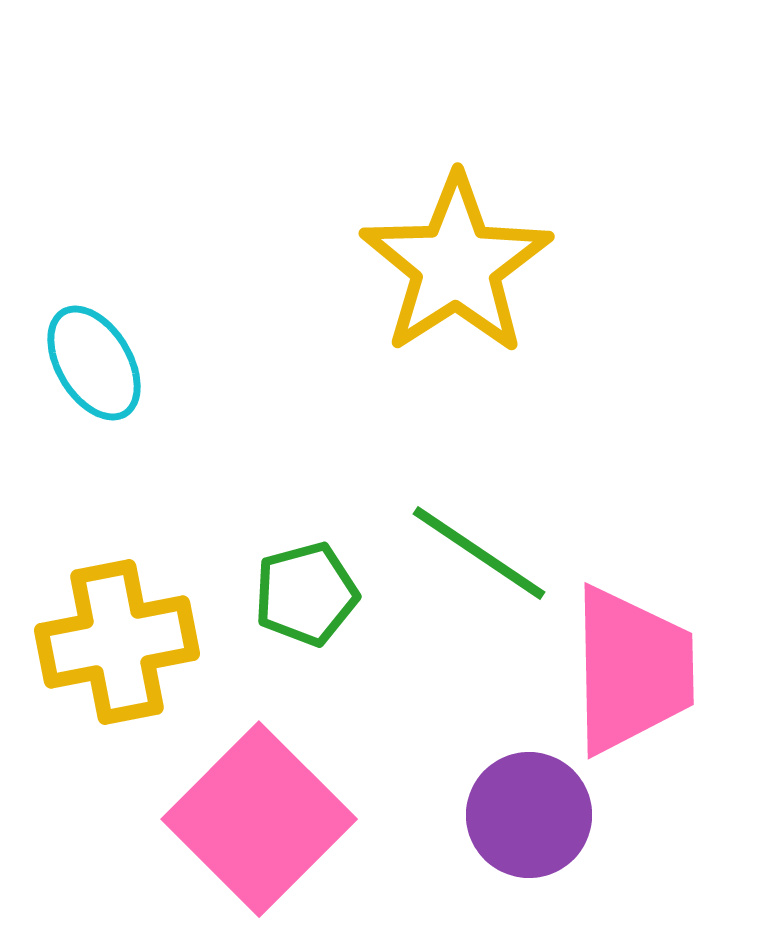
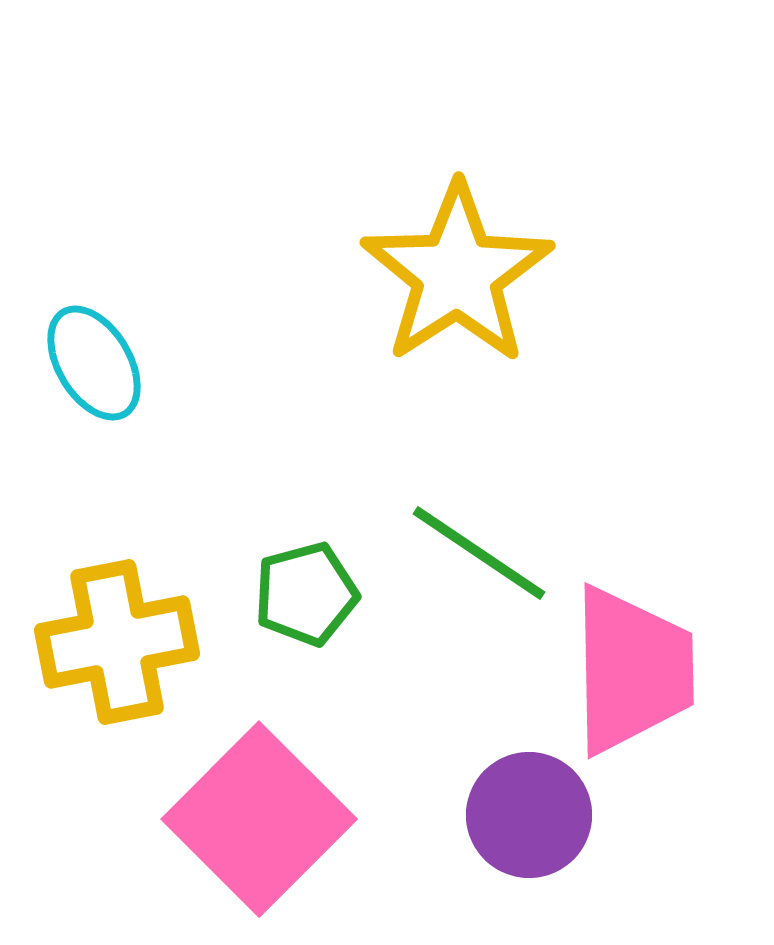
yellow star: moved 1 px right, 9 px down
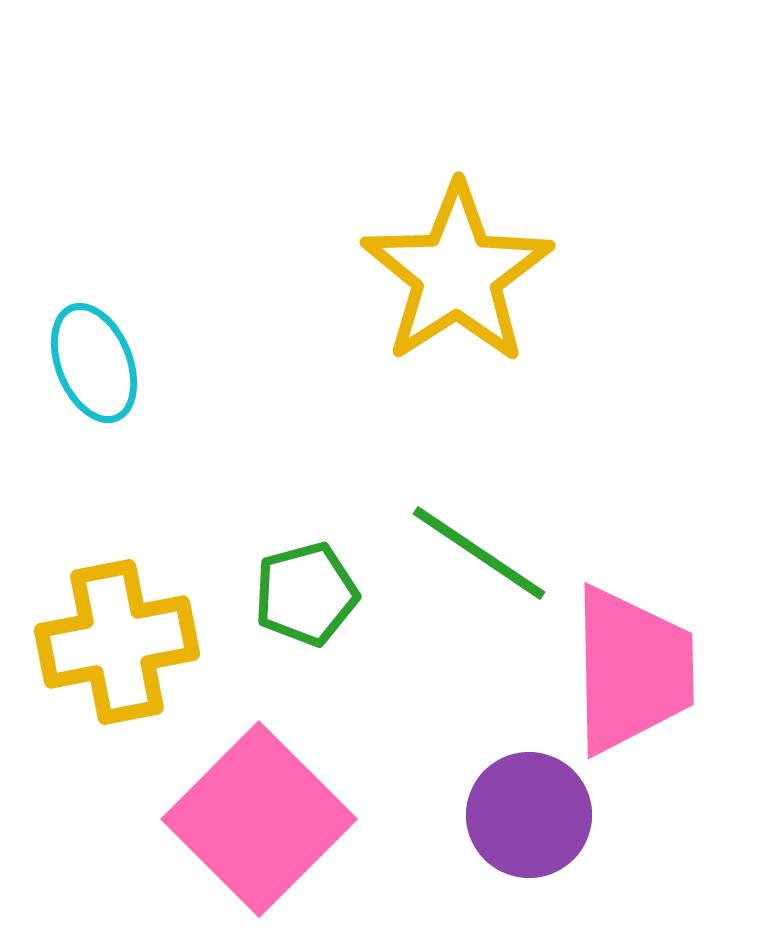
cyan ellipse: rotated 9 degrees clockwise
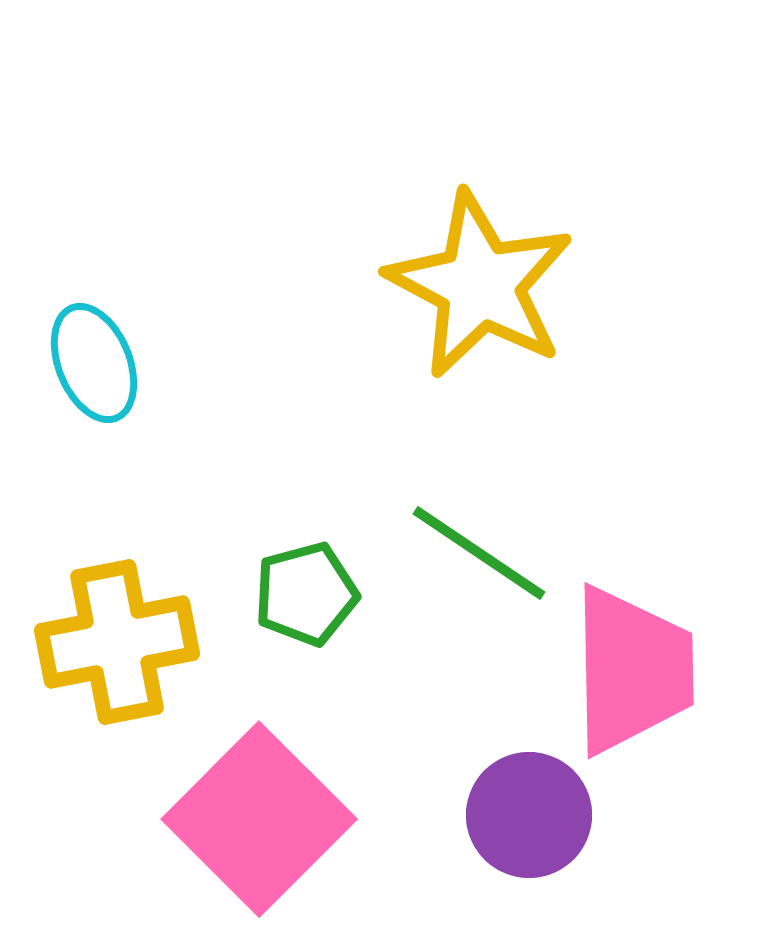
yellow star: moved 23 px right, 11 px down; rotated 11 degrees counterclockwise
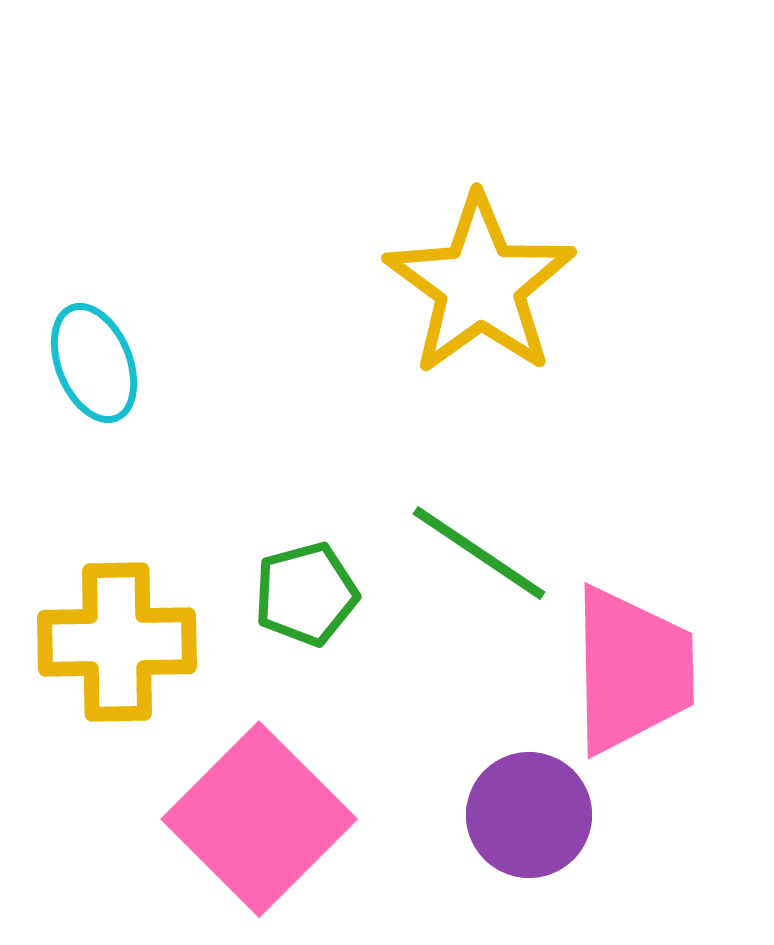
yellow star: rotated 8 degrees clockwise
yellow cross: rotated 10 degrees clockwise
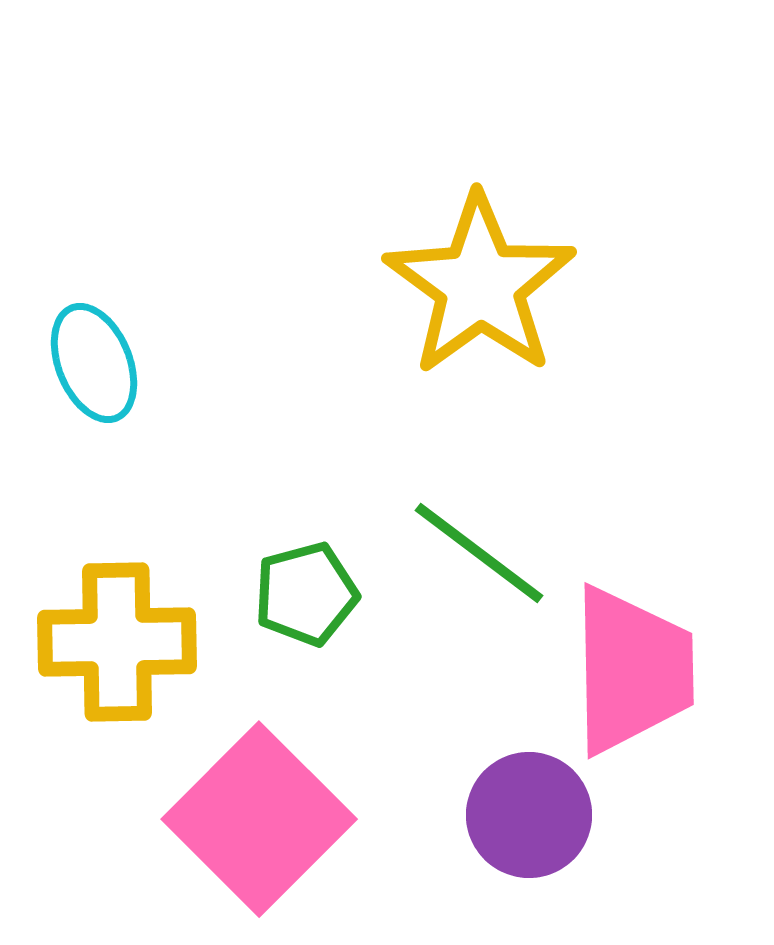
green line: rotated 3 degrees clockwise
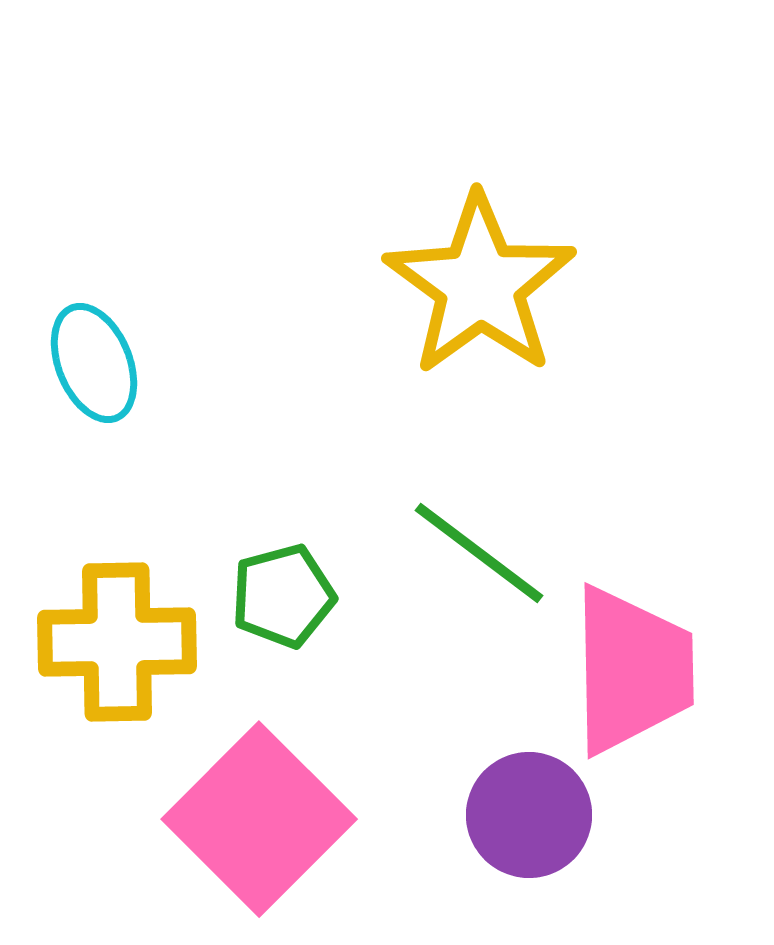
green pentagon: moved 23 px left, 2 px down
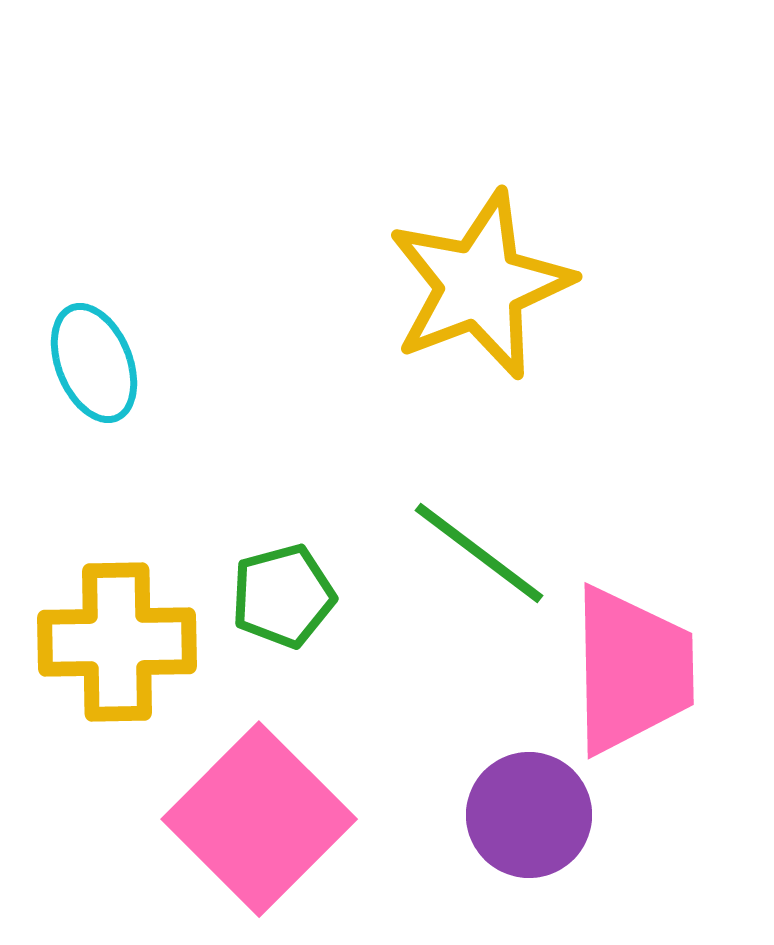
yellow star: rotated 15 degrees clockwise
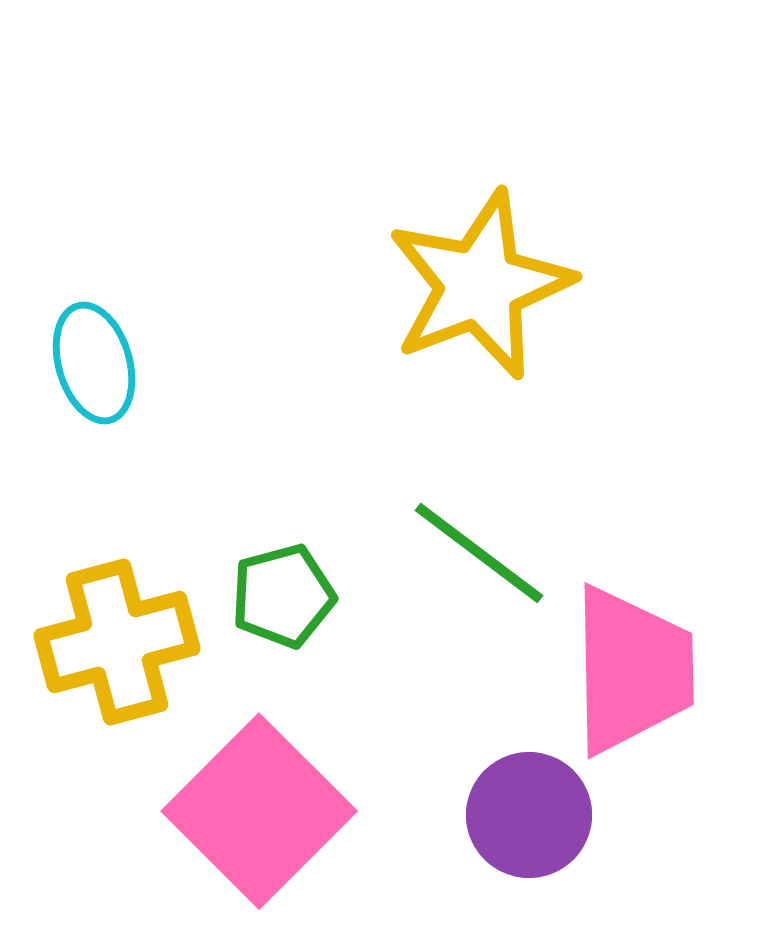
cyan ellipse: rotated 6 degrees clockwise
yellow cross: rotated 14 degrees counterclockwise
pink square: moved 8 px up
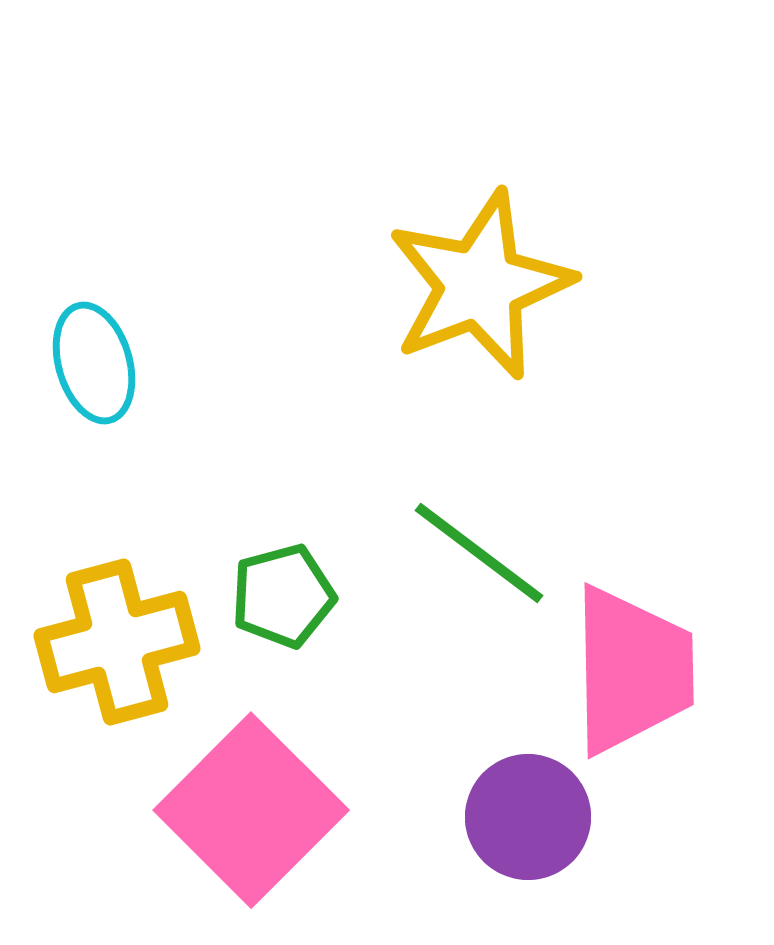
pink square: moved 8 px left, 1 px up
purple circle: moved 1 px left, 2 px down
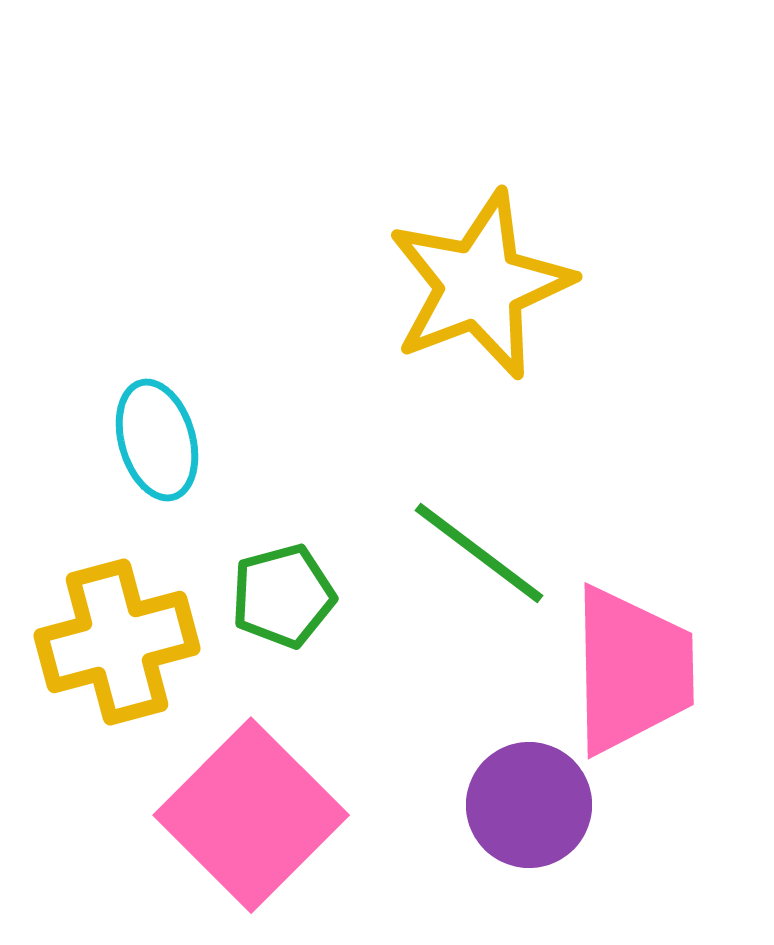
cyan ellipse: moved 63 px right, 77 px down
pink square: moved 5 px down
purple circle: moved 1 px right, 12 px up
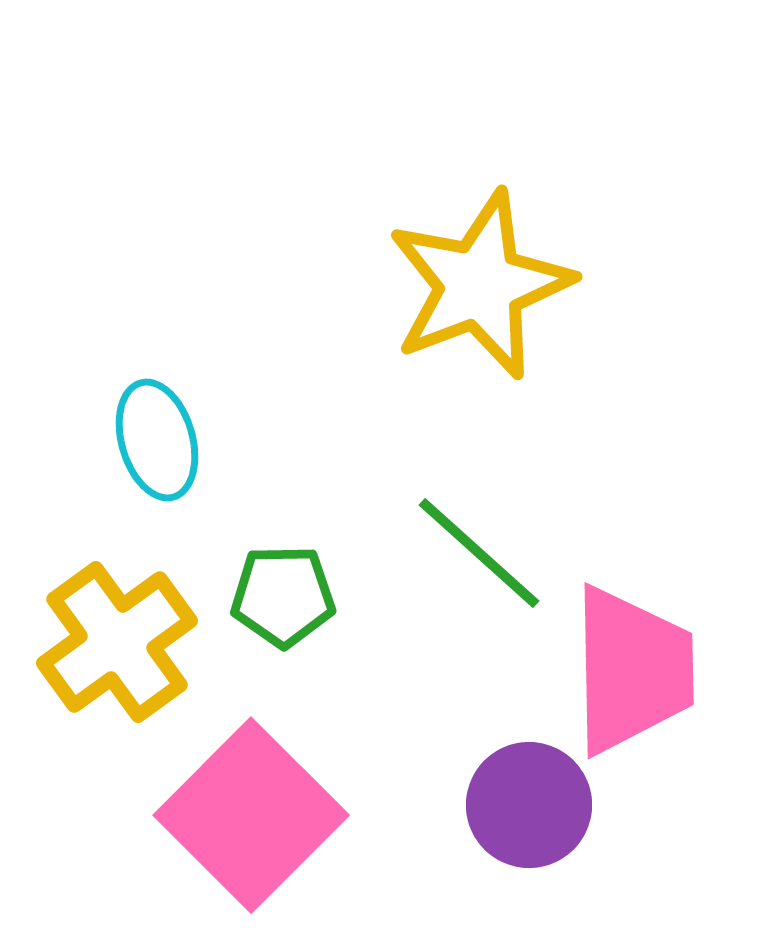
green line: rotated 5 degrees clockwise
green pentagon: rotated 14 degrees clockwise
yellow cross: rotated 21 degrees counterclockwise
